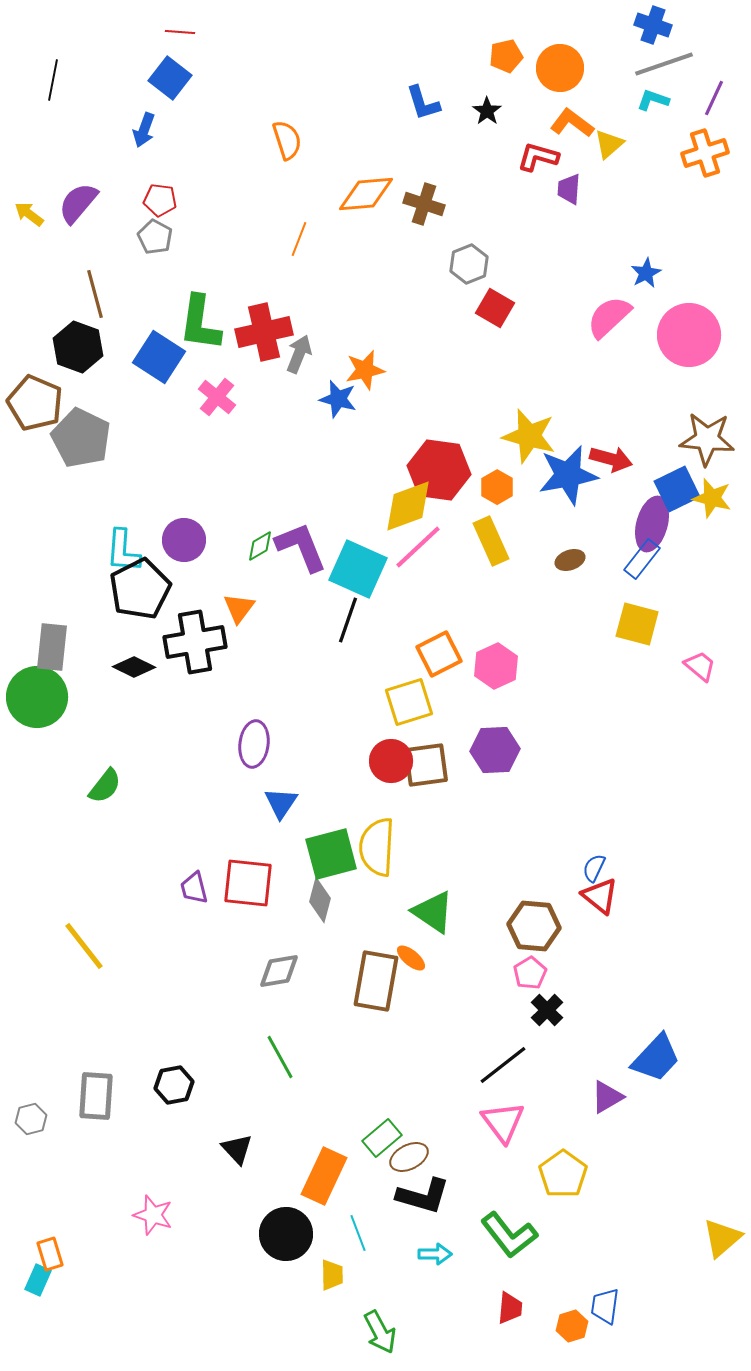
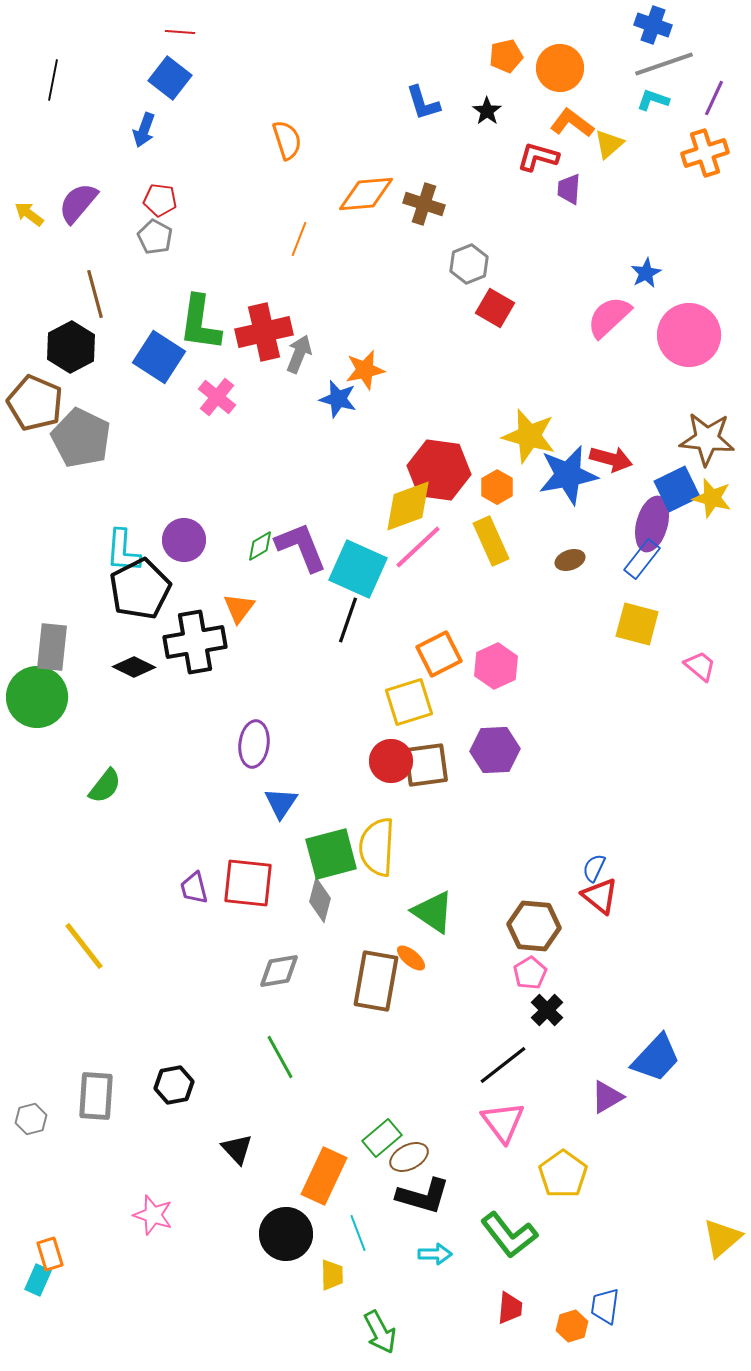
black hexagon at (78, 347): moved 7 px left; rotated 12 degrees clockwise
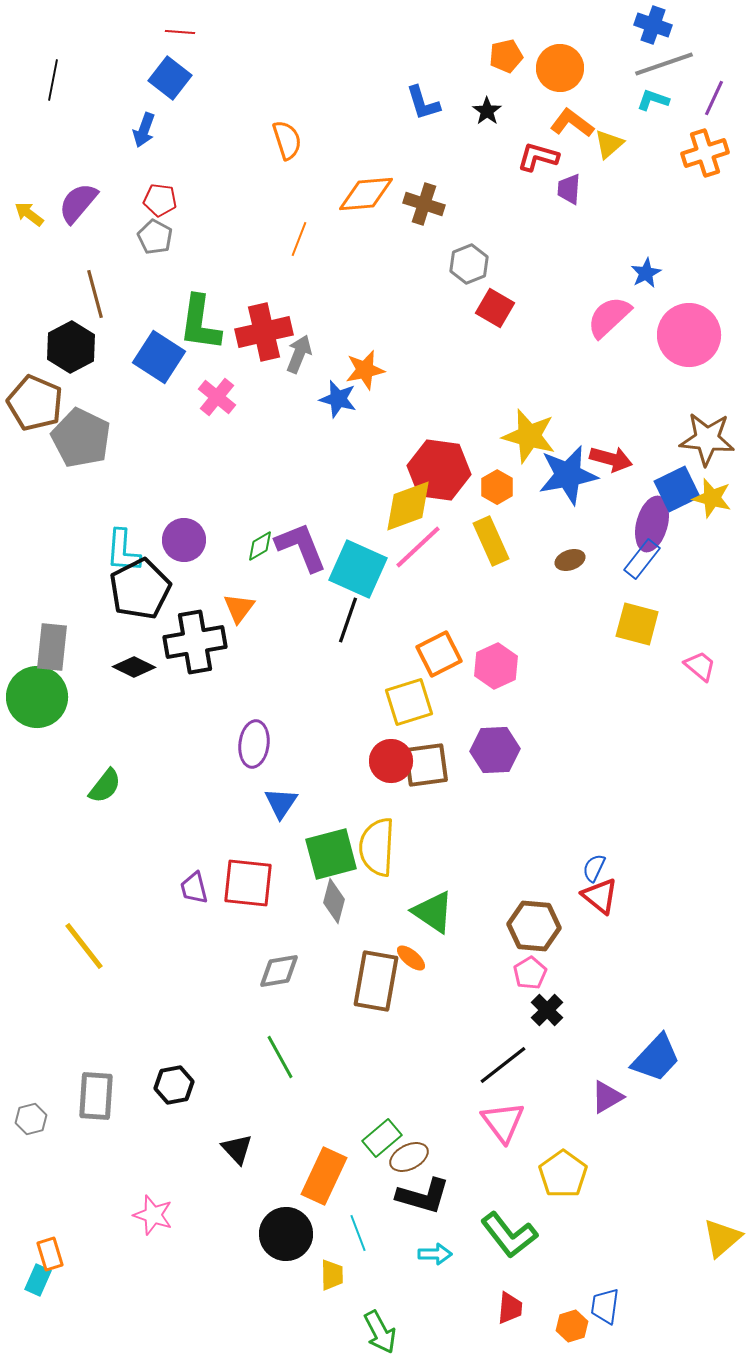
gray diamond at (320, 900): moved 14 px right, 1 px down
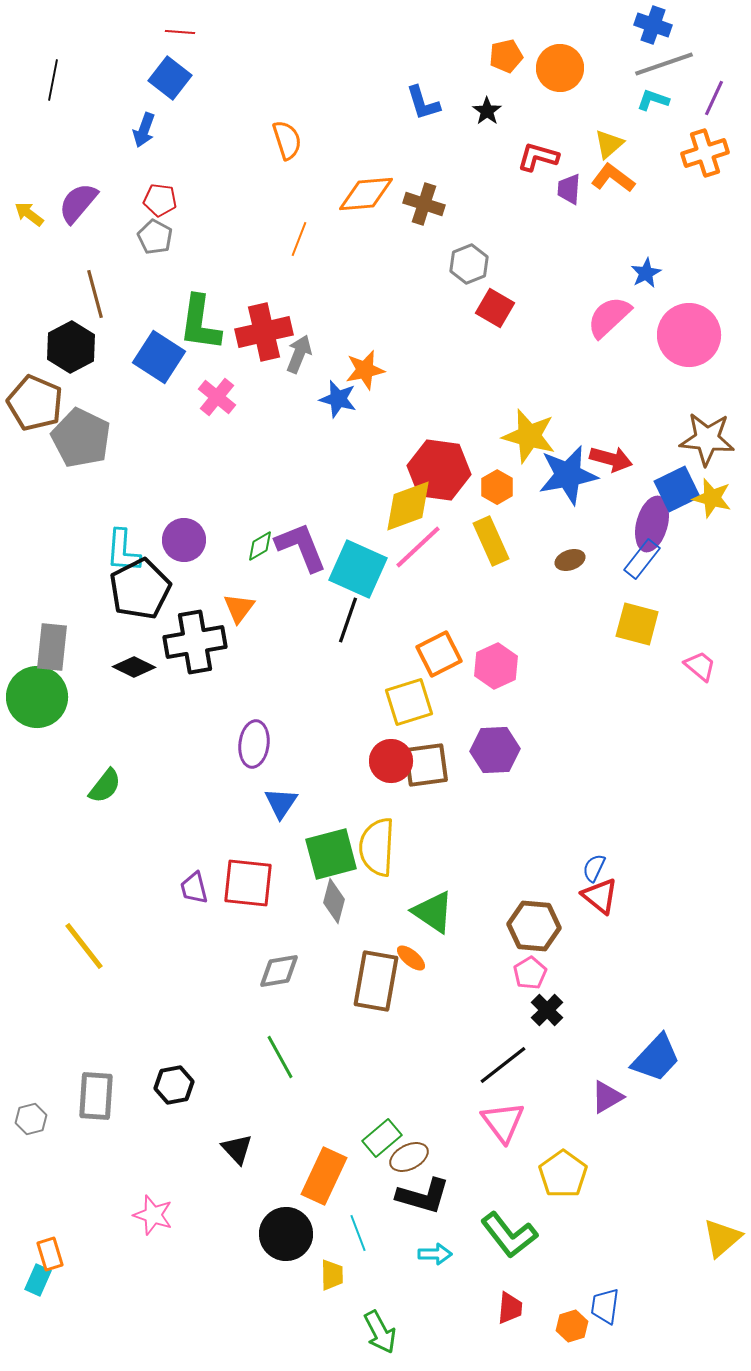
orange L-shape at (572, 123): moved 41 px right, 55 px down
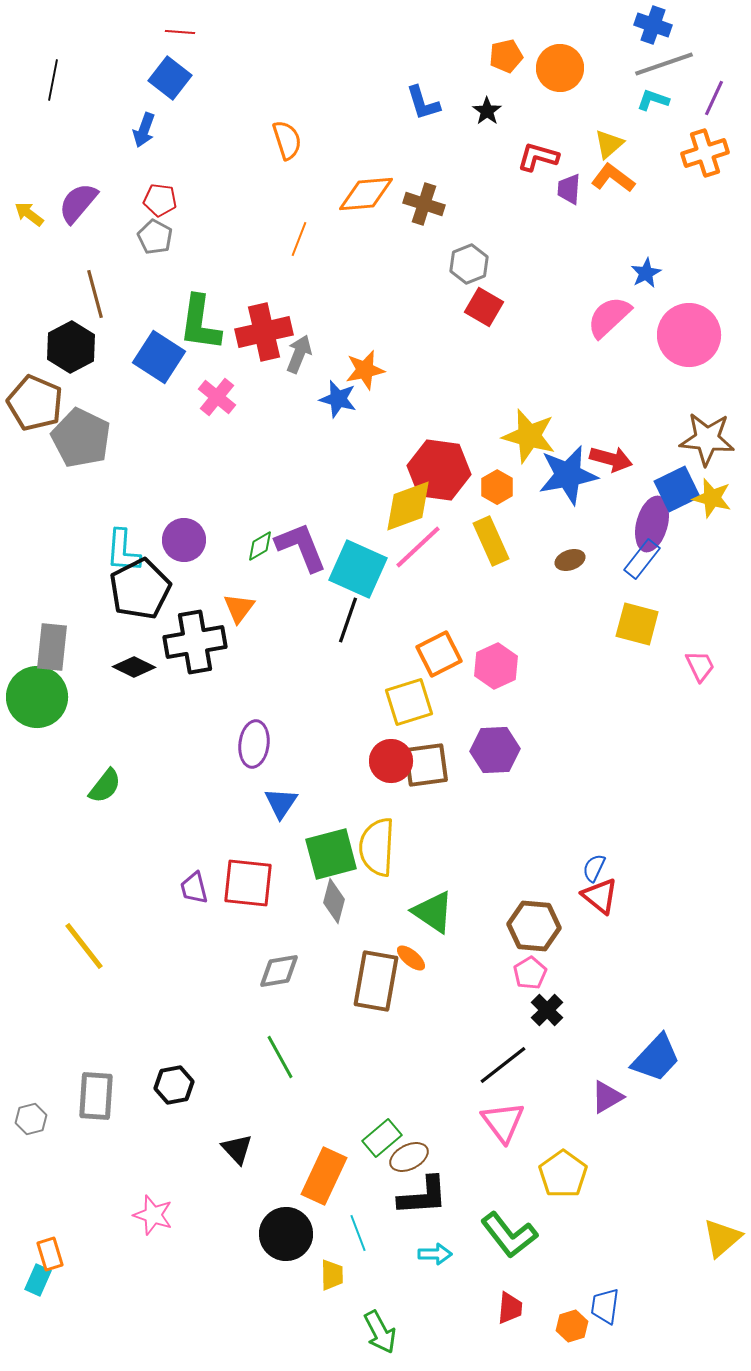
red square at (495, 308): moved 11 px left, 1 px up
pink trapezoid at (700, 666): rotated 24 degrees clockwise
black L-shape at (423, 1196): rotated 20 degrees counterclockwise
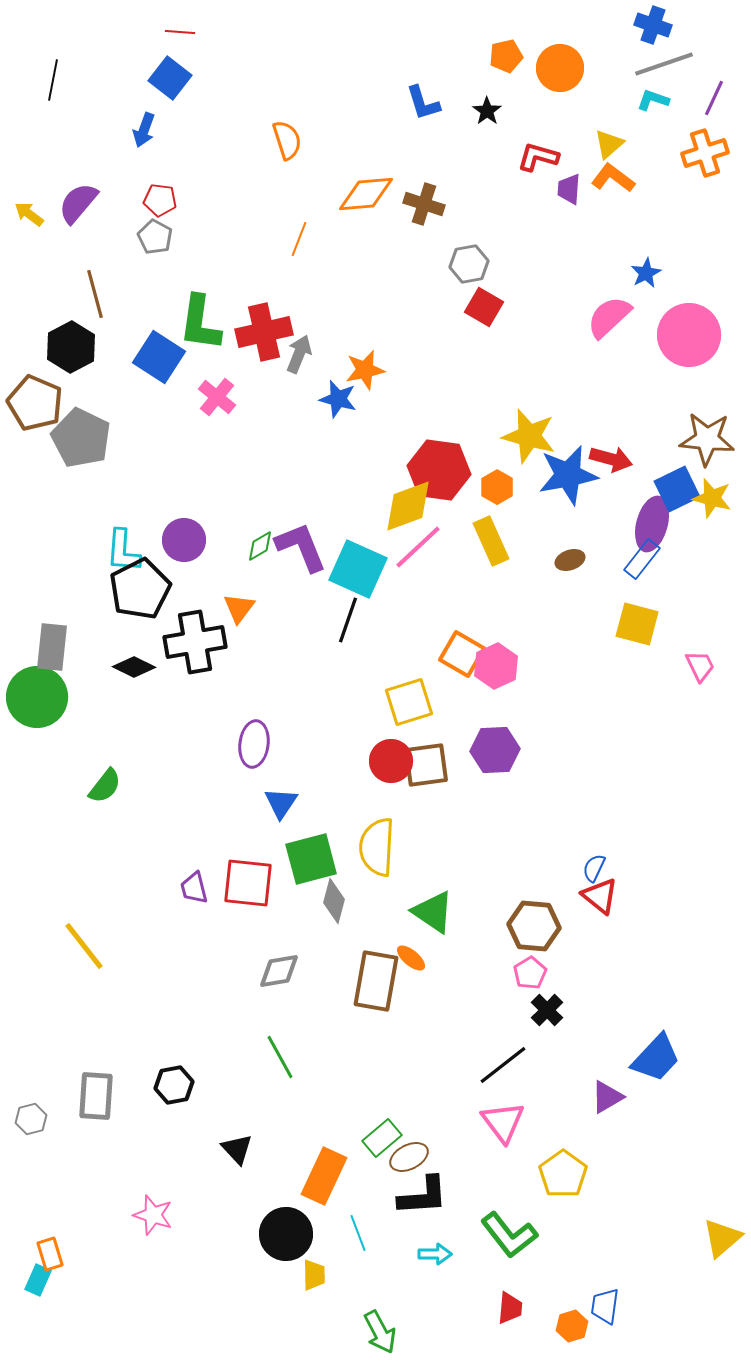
gray hexagon at (469, 264): rotated 12 degrees clockwise
orange square at (439, 654): moved 23 px right; rotated 33 degrees counterclockwise
green square at (331, 854): moved 20 px left, 5 px down
yellow trapezoid at (332, 1275): moved 18 px left
